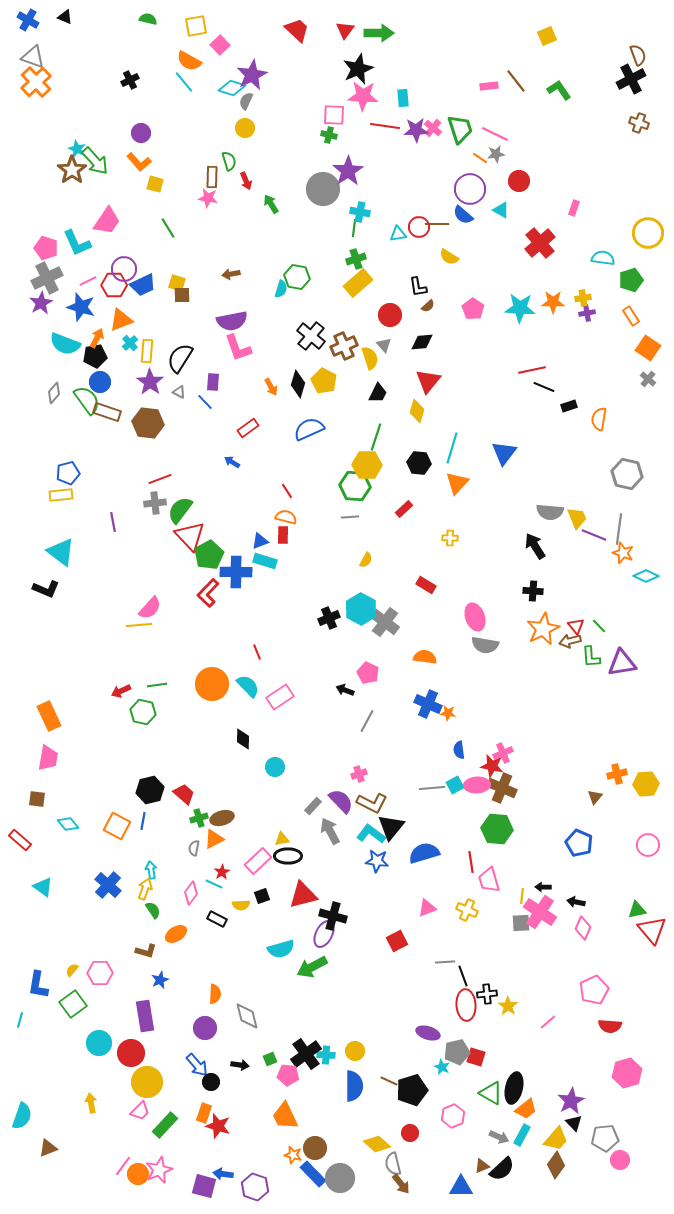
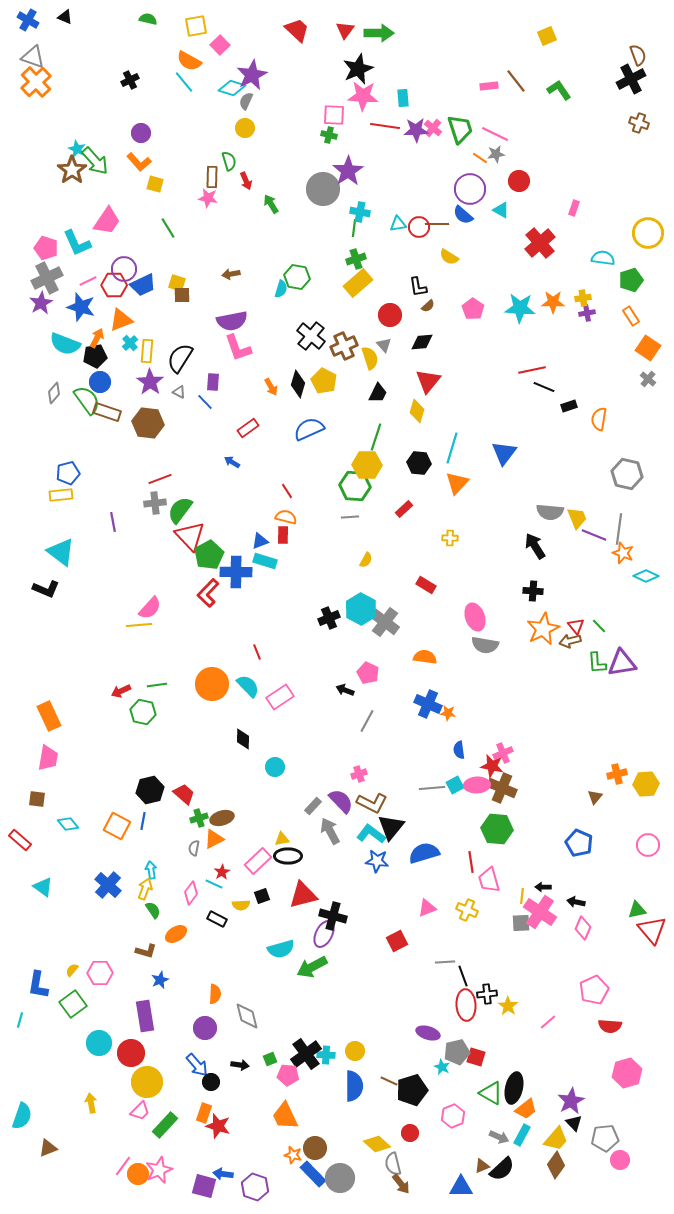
cyan triangle at (398, 234): moved 10 px up
green L-shape at (591, 657): moved 6 px right, 6 px down
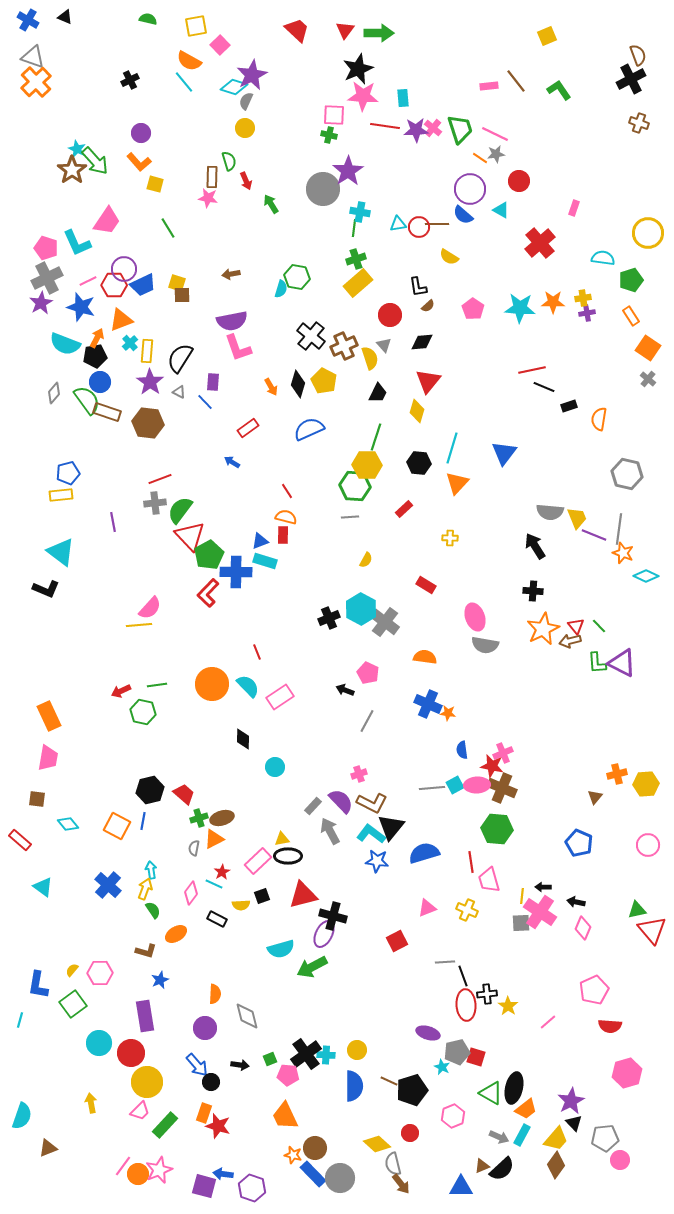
cyan diamond at (232, 88): moved 2 px right, 1 px up
purple triangle at (622, 663): rotated 36 degrees clockwise
blue semicircle at (459, 750): moved 3 px right
yellow circle at (355, 1051): moved 2 px right, 1 px up
purple hexagon at (255, 1187): moved 3 px left, 1 px down
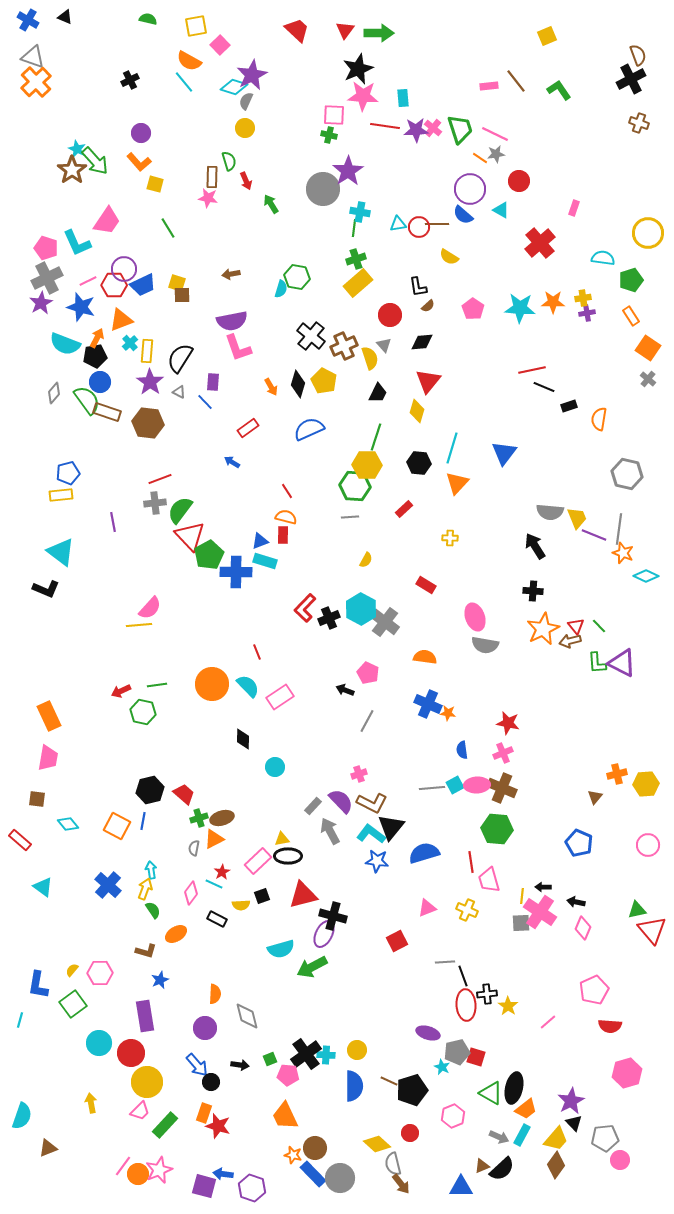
red L-shape at (208, 593): moved 97 px right, 15 px down
red star at (492, 766): moved 16 px right, 43 px up
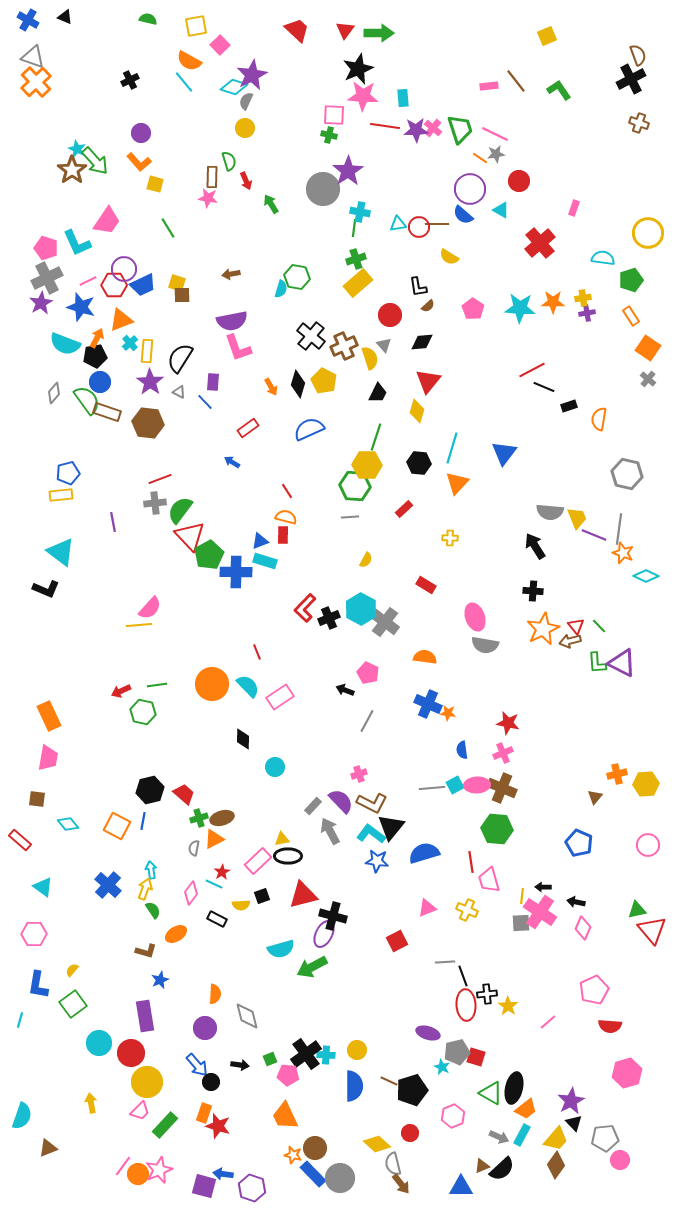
red line at (532, 370): rotated 16 degrees counterclockwise
pink hexagon at (100, 973): moved 66 px left, 39 px up
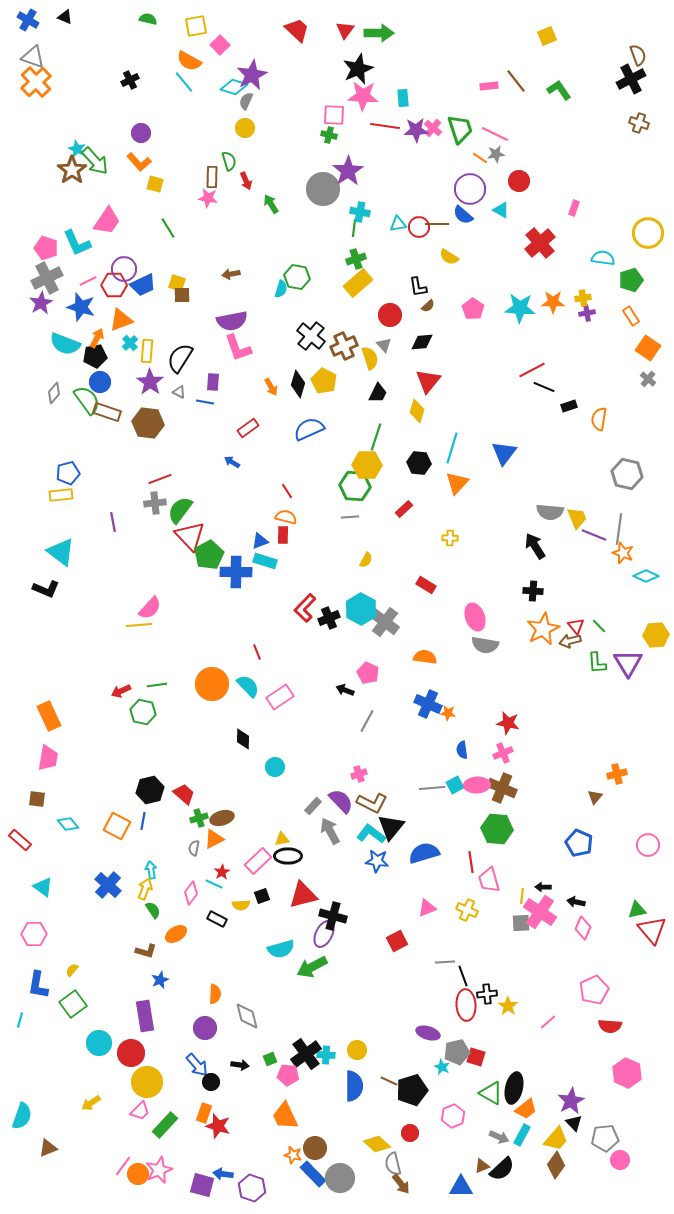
blue line at (205, 402): rotated 36 degrees counterclockwise
purple triangle at (622, 663): moved 6 px right; rotated 32 degrees clockwise
yellow hexagon at (646, 784): moved 10 px right, 149 px up
pink hexagon at (627, 1073): rotated 20 degrees counterclockwise
yellow arrow at (91, 1103): rotated 114 degrees counterclockwise
purple square at (204, 1186): moved 2 px left, 1 px up
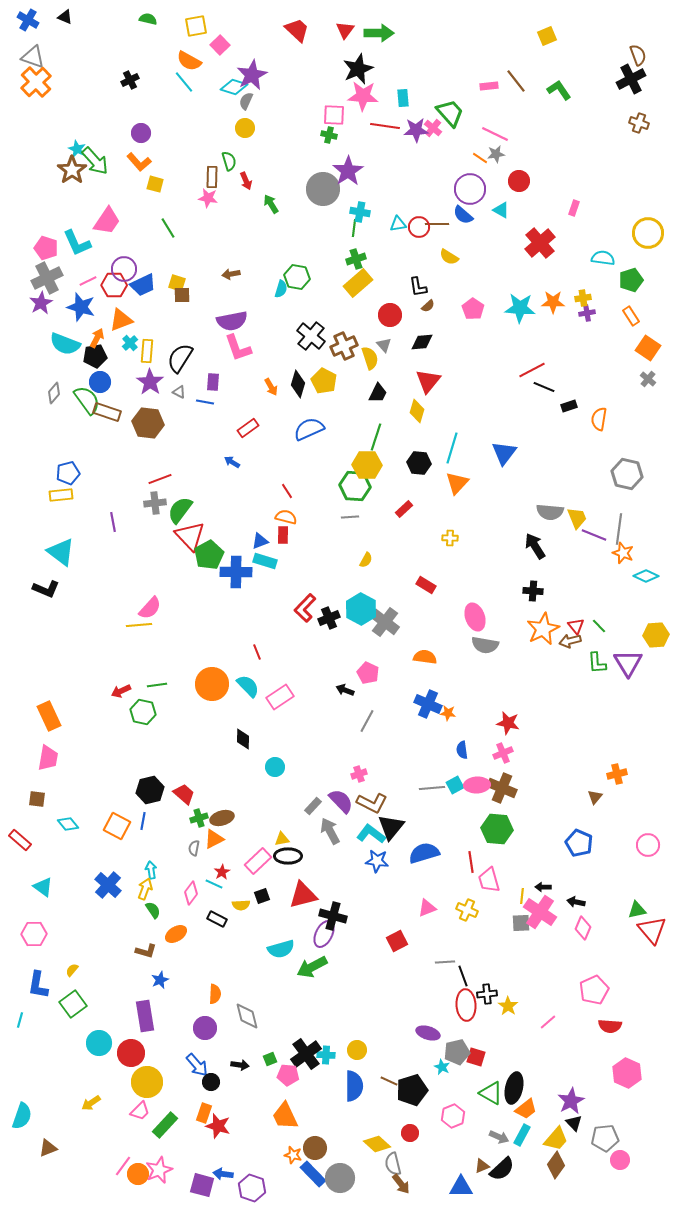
green trapezoid at (460, 129): moved 10 px left, 16 px up; rotated 24 degrees counterclockwise
